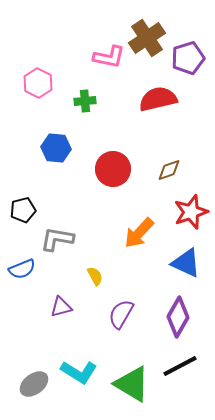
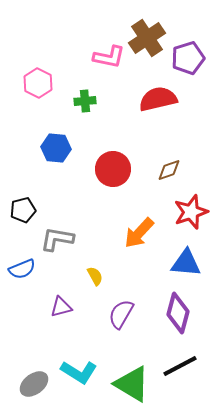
blue triangle: rotated 20 degrees counterclockwise
purple diamond: moved 4 px up; rotated 15 degrees counterclockwise
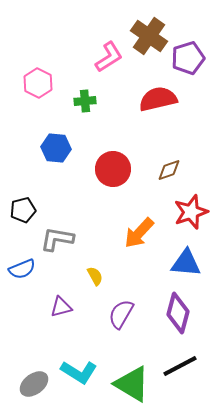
brown cross: moved 2 px right, 2 px up; rotated 21 degrees counterclockwise
pink L-shape: rotated 44 degrees counterclockwise
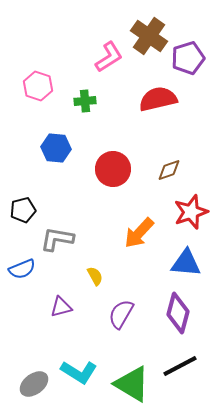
pink hexagon: moved 3 px down; rotated 8 degrees counterclockwise
